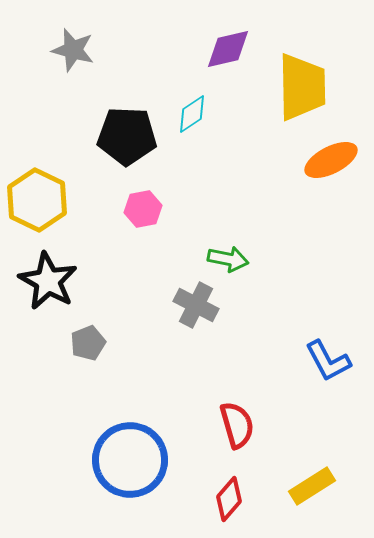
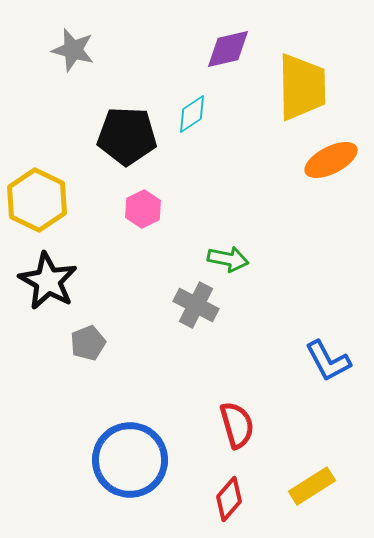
pink hexagon: rotated 15 degrees counterclockwise
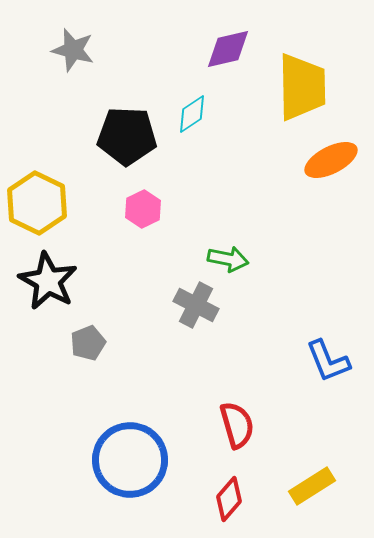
yellow hexagon: moved 3 px down
blue L-shape: rotated 6 degrees clockwise
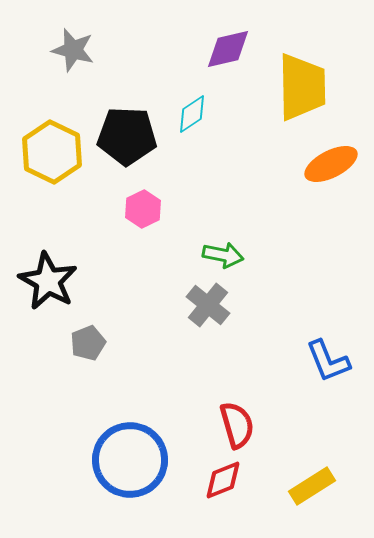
orange ellipse: moved 4 px down
yellow hexagon: moved 15 px right, 51 px up
green arrow: moved 5 px left, 4 px up
gray cross: moved 12 px right; rotated 12 degrees clockwise
red diamond: moved 6 px left, 19 px up; rotated 27 degrees clockwise
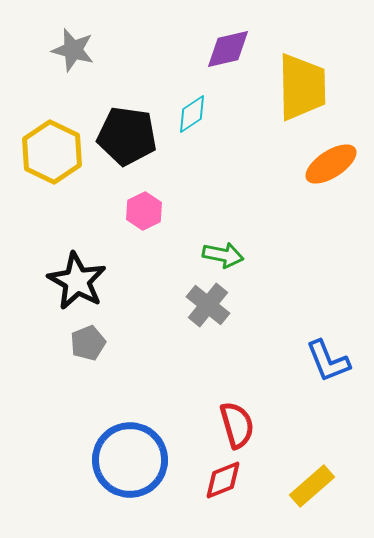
black pentagon: rotated 6 degrees clockwise
orange ellipse: rotated 6 degrees counterclockwise
pink hexagon: moved 1 px right, 2 px down
black star: moved 29 px right
yellow rectangle: rotated 9 degrees counterclockwise
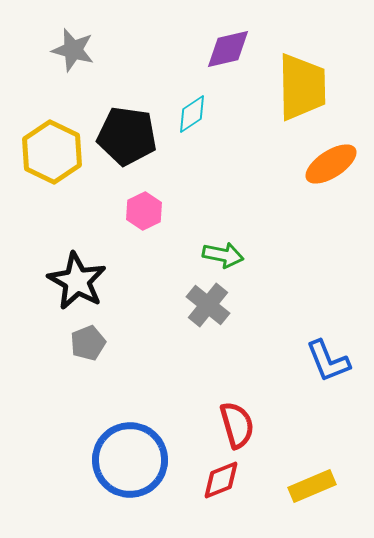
red diamond: moved 2 px left
yellow rectangle: rotated 18 degrees clockwise
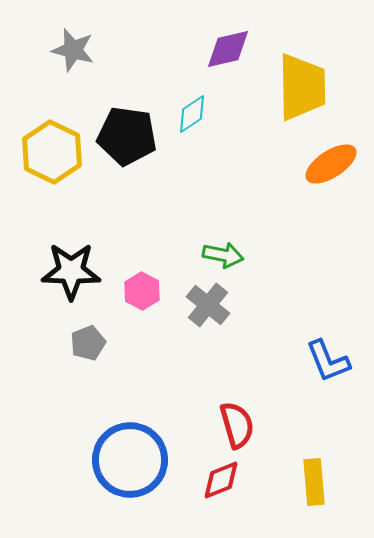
pink hexagon: moved 2 px left, 80 px down; rotated 6 degrees counterclockwise
black star: moved 6 px left, 10 px up; rotated 28 degrees counterclockwise
yellow rectangle: moved 2 px right, 4 px up; rotated 72 degrees counterclockwise
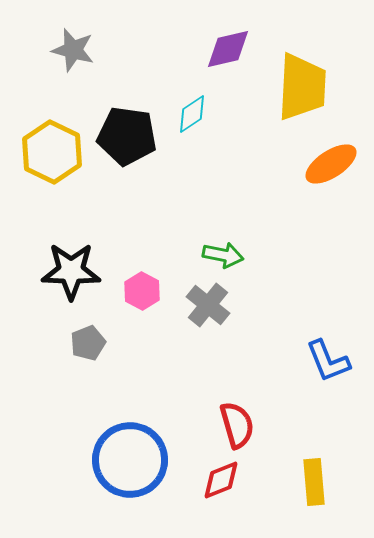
yellow trapezoid: rotated 4 degrees clockwise
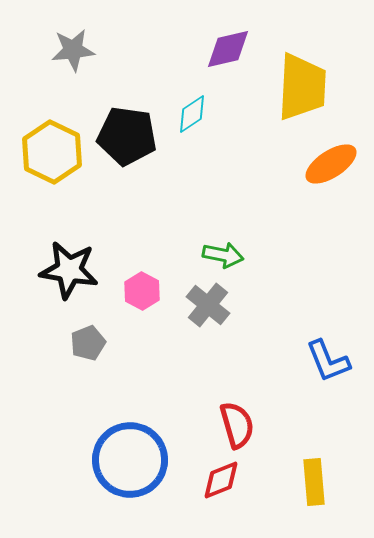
gray star: rotated 21 degrees counterclockwise
black star: moved 2 px left, 1 px up; rotated 8 degrees clockwise
